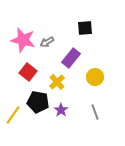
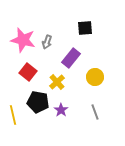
gray arrow: rotated 40 degrees counterclockwise
yellow line: rotated 48 degrees counterclockwise
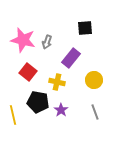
yellow circle: moved 1 px left, 3 px down
yellow cross: rotated 35 degrees counterclockwise
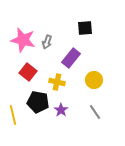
gray line: rotated 14 degrees counterclockwise
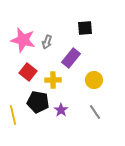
yellow cross: moved 4 px left, 2 px up; rotated 14 degrees counterclockwise
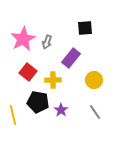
pink star: moved 1 px up; rotated 30 degrees clockwise
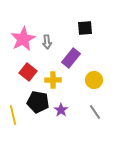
gray arrow: rotated 24 degrees counterclockwise
